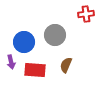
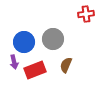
gray circle: moved 2 px left, 4 px down
purple arrow: moved 3 px right
red rectangle: rotated 25 degrees counterclockwise
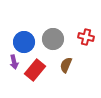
red cross: moved 23 px down; rotated 21 degrees clockwise
red rectangle: rotated 30 degrees counterclockwise
